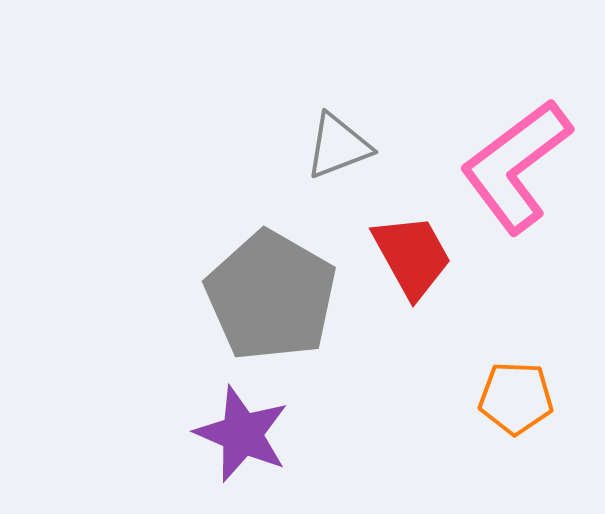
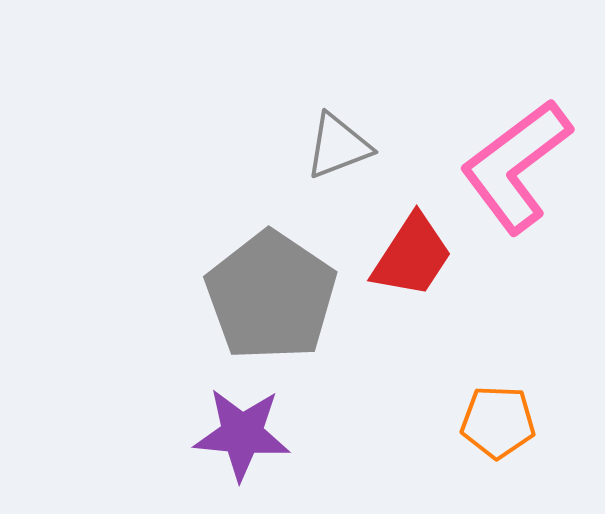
red trapezoid: rotated 62 degrees clockwise
gray pentagon: rotated 4 degrees clockwise
orange pentagon: moved 18 px left, 24 px down
purple star: rotated 18 degrees counterclockwise
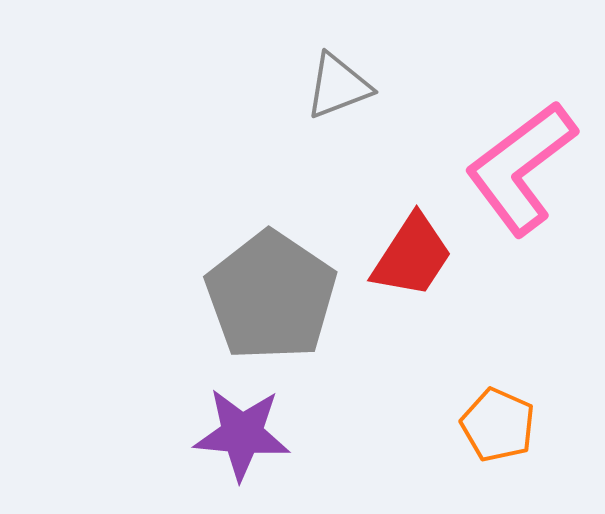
gray triangle: moved 60 px up
pink L-shape: moved 5 px right, 2 px down
orange pentagon: moved 3 px down; rotated 22 degrees clockwise
